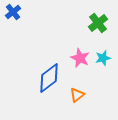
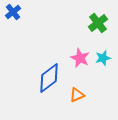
orange triangle: rotated 14 degrees clockwise
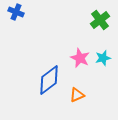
blue cross: moved 3 px right; rotated 28 degrees counterclockwise
green cross: moved 2 px right, 3 px up
blue diamond: moved 2 px down
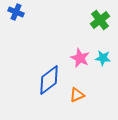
cyan star: rotated 21 degrees clockwise
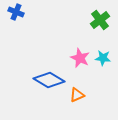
blue diamond: rotated 68 degrees clockwise
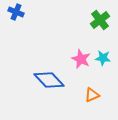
pink star: moved 1 px right, 1 px down
blue diamond: rotated 16 degrees clockwise
orange triangle: moved 15 px right
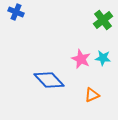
green cross: moved 3 px right
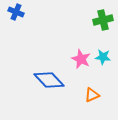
green cross: rotated 24 degrees clockwise
cyan star: moved 1 px up
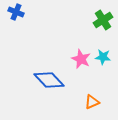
green cross: rotated 18 degrees counterclockwise
orange triangle: moved 7 px down
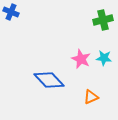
blue cross: moved 5 px left
green cross: rotated 18 degrees clockwise
cyan star: moved 1 px right, 1 px down
orange triangle: moved 1 px left, 5 px up
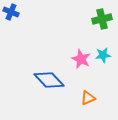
green cross: moved 1 px left, 1 px up
cyan star: moved 1 px left, 3 px up; rotated 14 degrees counterclockwise
orange triangle: moved 3 px left, 1 px down
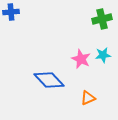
blue cross: rotated 28 degrees counterclockwise
